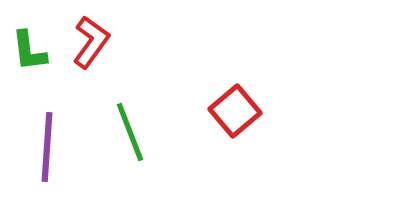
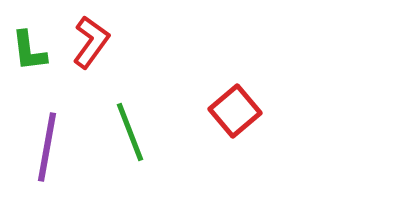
purple line: rotated 6 degrees clockwise
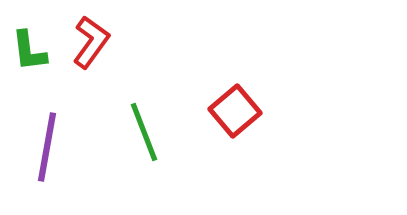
green line: moved 14 px right
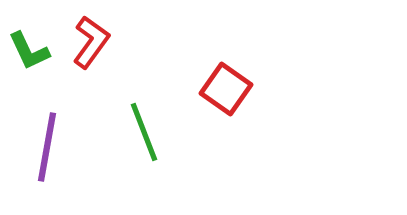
green L-shape: rotated 18 degrees counterclockwise
red square: moved 9 px left, 22 px up; rotated 15 degrees counterclockwise
